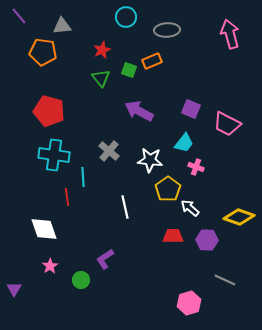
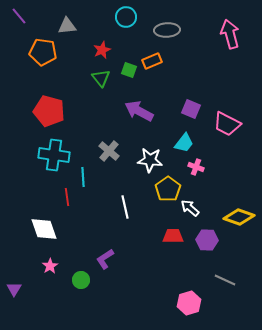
gray triangle: moved 5 px right
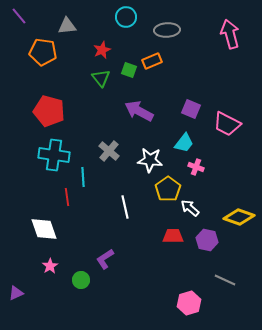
purple hexagon: rotated 10 degrees clockwise
purple triangle: moved 2 px right, 4 px down; rotated 35 degrees clockwise
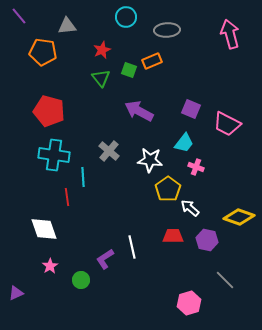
white line: moved 7 px right, 40 px down
gray line: rotated 20 degrees clockwise
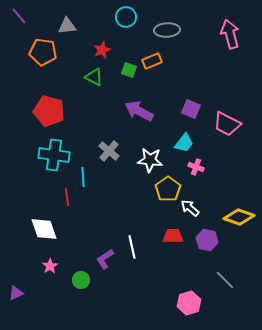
green triangle: moved 7 px left, 1 px up; rotated 24 degrees counterclockwise
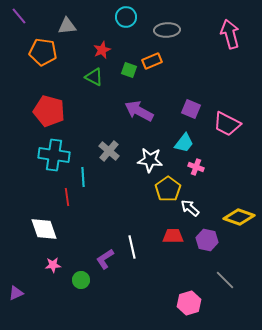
pink star: moved 3 px right, 1 px up; rotated 28 degrees clockwise
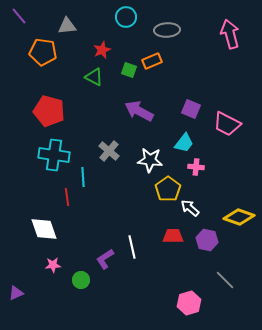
pink cross: rotated 14 degrees counterclockwise
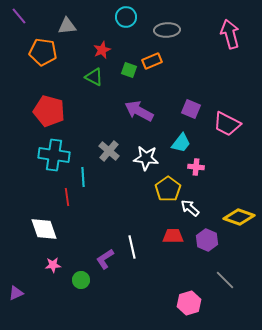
cyan trapezoid: moved 3 px left
white star: moved 4 px left, 2 px up
purple hexagon: rotated 10 degrees clockwise
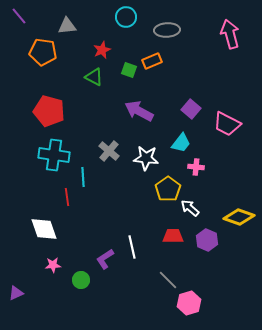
purple square: rotated 18 degrees clockwise
gray line: moved 57 px left
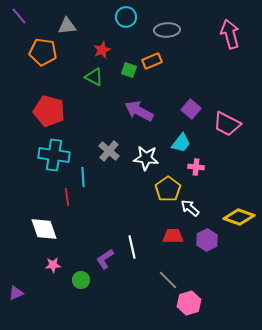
purple hexagon: rotated 10 degrees clockwise
